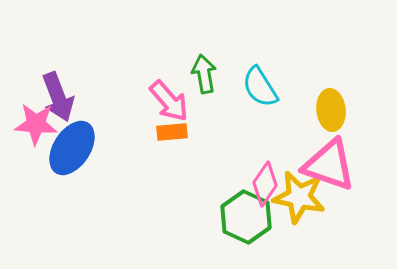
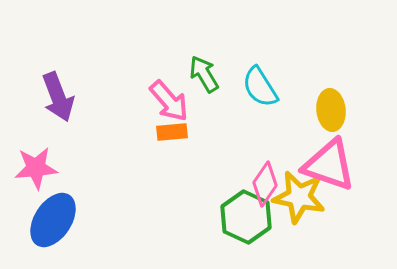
green arrow: rotated 21 degrees counterclockwise
pink star: moved 44 px down; rotated 9 degrees counterclockwise
blue ellipse: moved 19 px left, 72 px down
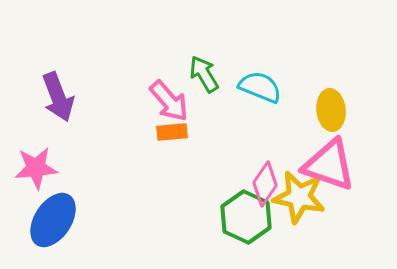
cyan semicircle: rotated 144 degrees clockwise
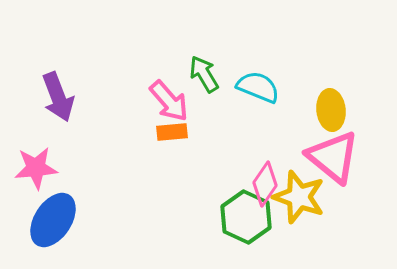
cyan semicircle: moved 2 px left
pink triangle: moved 4 px right, 8 px up; rotated 20 degrees clockwise
yellow star: rotated 8 degrees clockwise
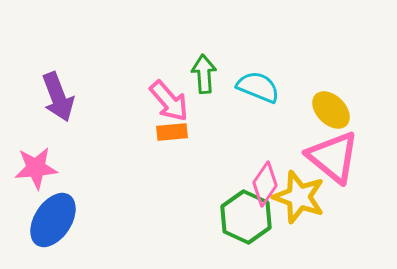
green arrow: rotated 27 degrees clockwise
yellow ellipse: rotated 39 degrees counterclockwise
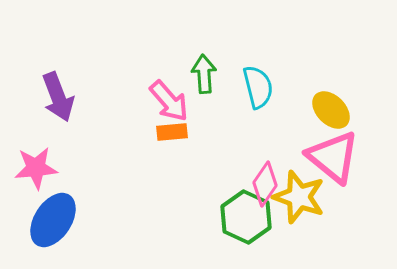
cyan semicircle: rotated 54 degrees clockwise
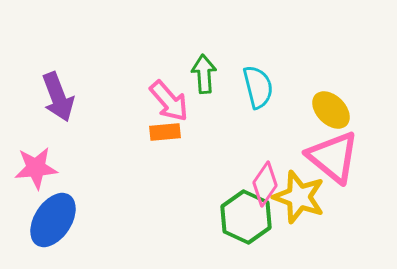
orange rectangle: moved 7 px left
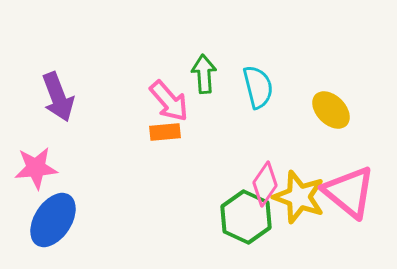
pink triangle: moved 16 px right, 35 px down
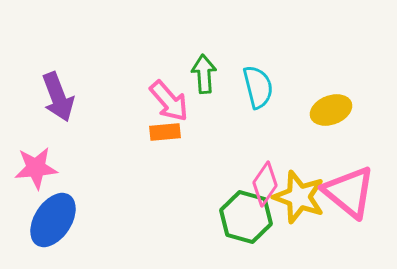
yellow ellipse: rotated 66 degrees counterclockwise
green hexagon: rotated 9 degrees counterclockwise
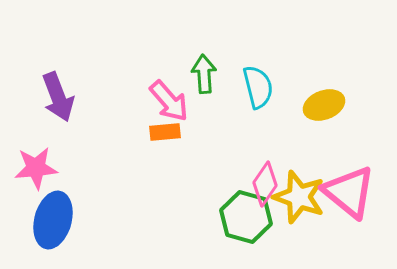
yellow ellipse: moved 7 px left, 5 px up
blue ellipse: rotated 18 degrees counterclockwise
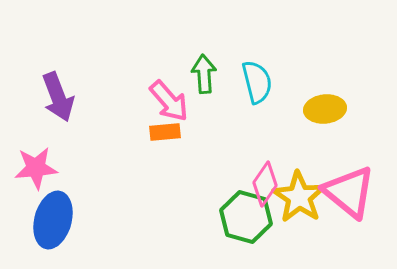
cyan semicircle: moved 1 px left, 5 px up
yellow ellipse: moved 1 px right, 4 px down; rotated 15 degrees clockwise
yellow star: rotated 14 degrees clockwise
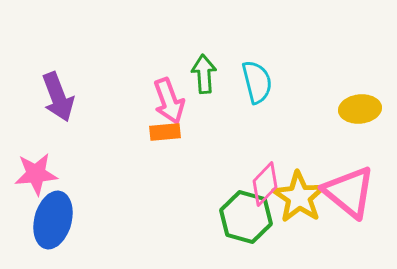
pink arrow: rotated 21 degrees clockwise
yellow ellipse: moved 35 px right
pink star: moved 6 px down
pink diamond: rotated 9 degrees clockwise
